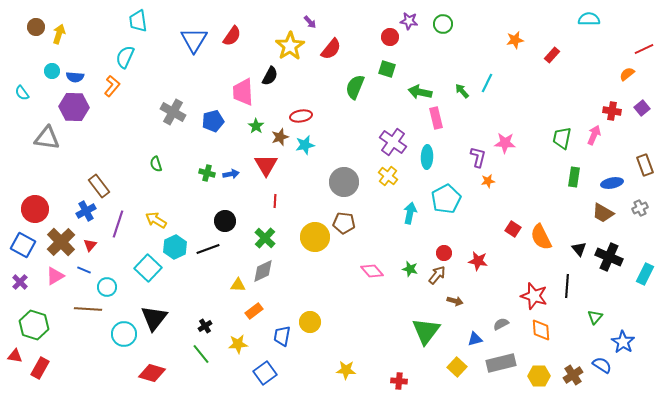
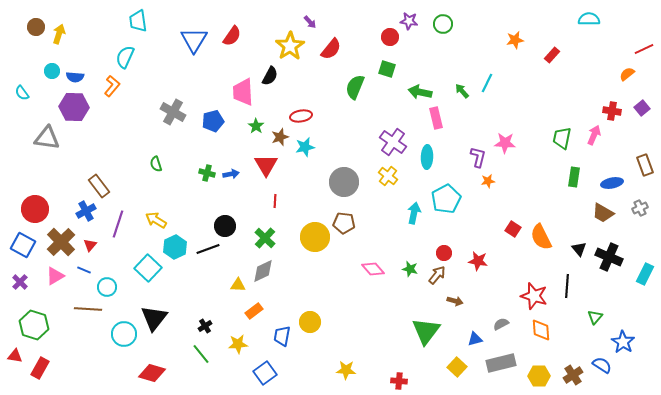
cyan star at (305, 145): moved 2 px down
cyan arrow at (410, 213): moved 4 px right
black circle at (225, 221): moved 5 px down
pink diamond at (372, 271): moved 1 px right, 2 px up
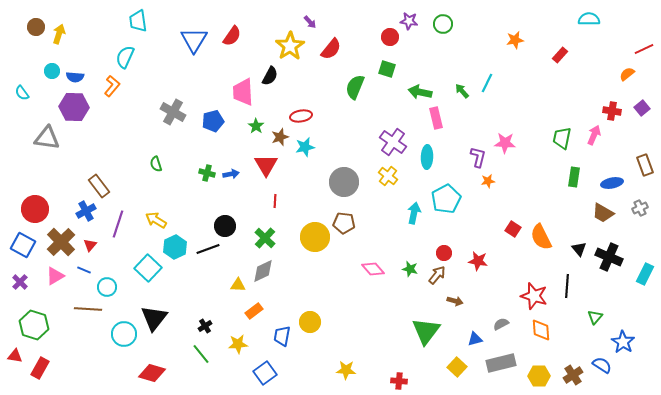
red rectangle at (552, 55): moved 8 px right
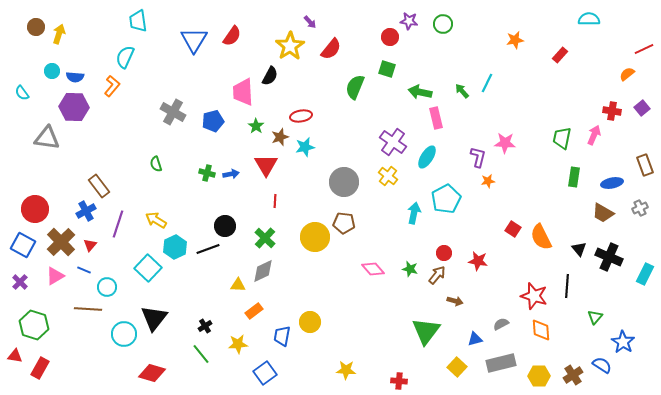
cyan ellipse at (427, 157): rotated 30 degrees clockwise
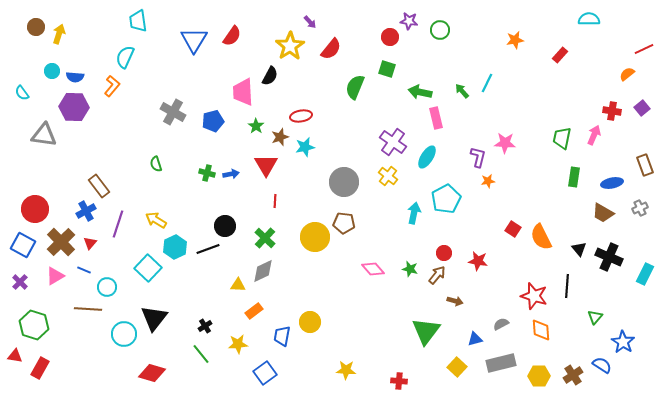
green circle at (443, 24): moved 3 px left, 6 px down
gray triangle at (47, 138): moved 3 px left, 3 px up
red triangle at (90, 245): moved 2 px up
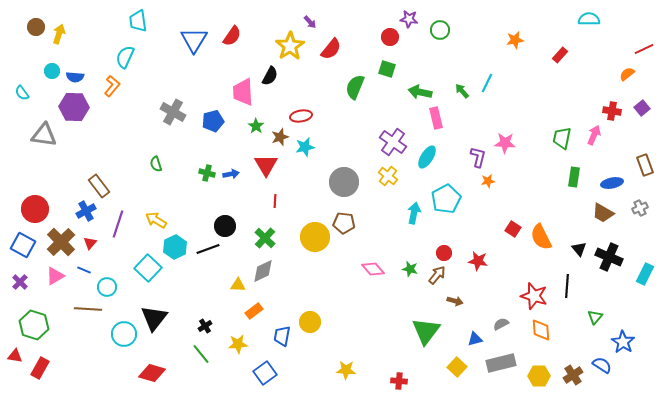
purple star at (409, 21): moved 2 px up
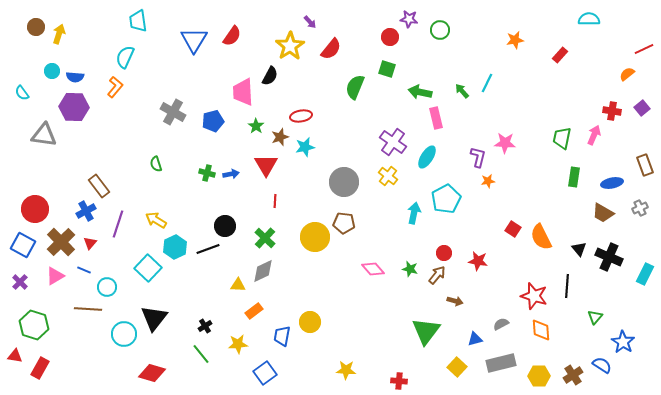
orange L-shape at (112, 86): moved 3 px right, 1 px down
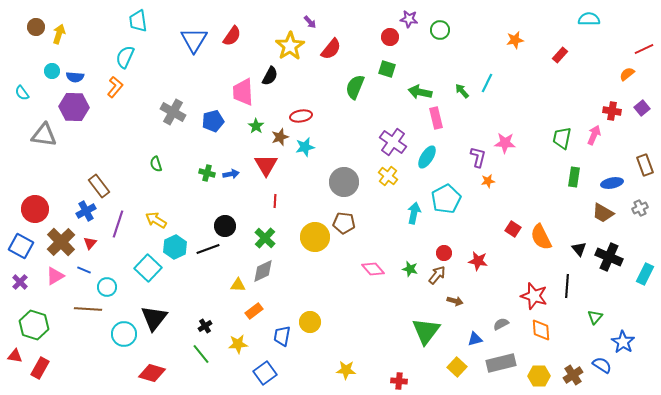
blue square at (23, 245): moved 2 px left, 1 px down
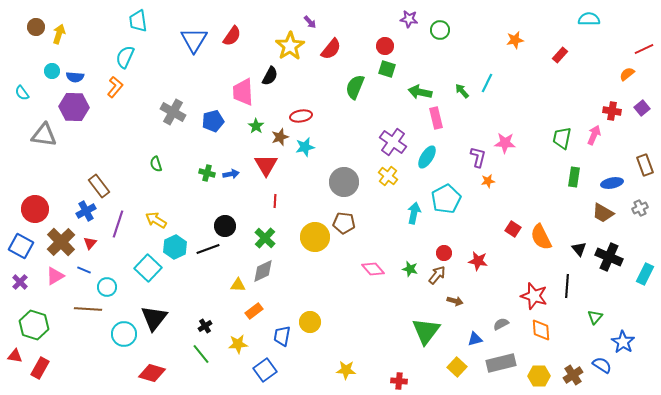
red circle at (390, 37): moved 5 px left, 9 px down
blue square at (265, 373): moved 3 px up
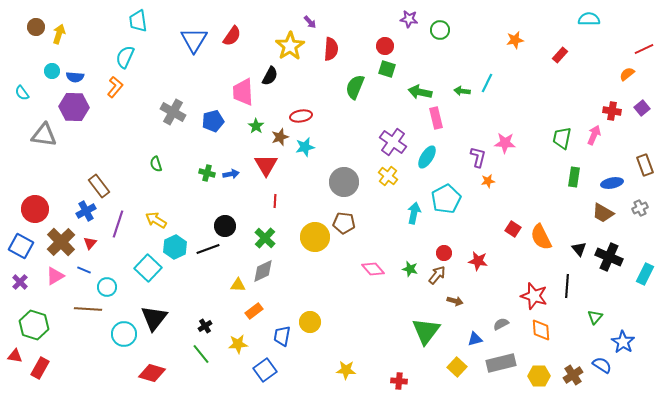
red semicircle at (331, 49): rotated 35 degrees counterclockwise
green arrow at (462, 91): rotated 42 degrees counterclockwise
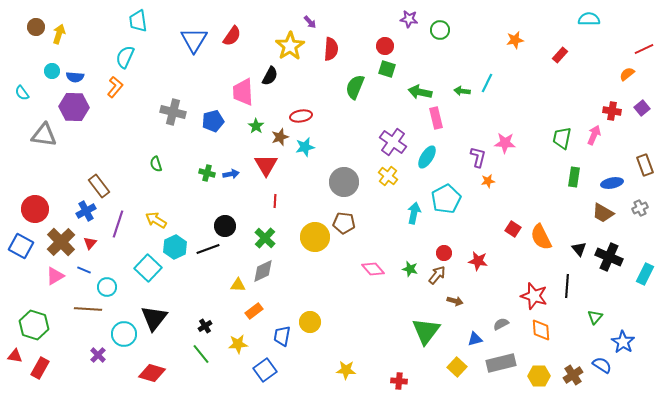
gray cross at (173, 112): rotated 15 degrees counterclockwise
purple cross at (20, 282): moved 78 px right, 73 px down
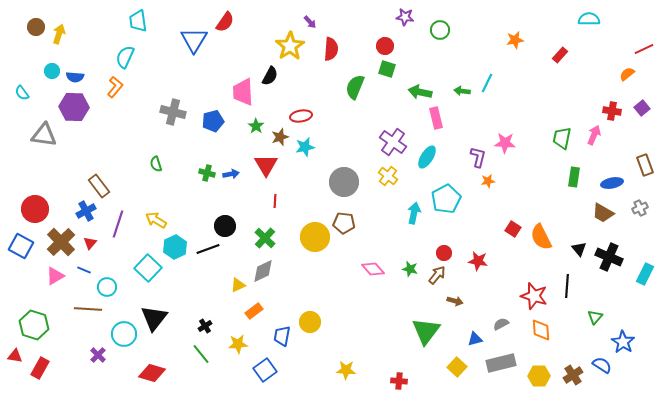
purple star at (409, 19): moved 4 px left, 2 px up
red semicircle at (232, 36): moved 7 px left, 14 px up
yellow triangle at (238, 285): rotated 28 degrees counterclockwise
